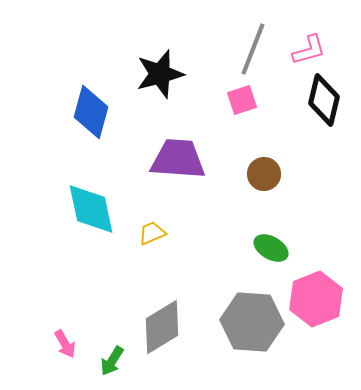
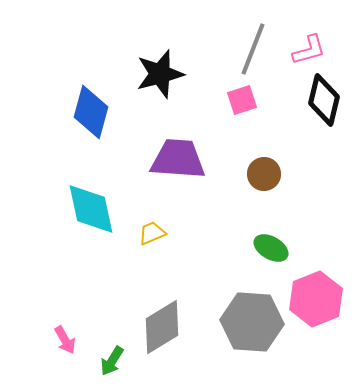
pink arrow: moved 4 px up
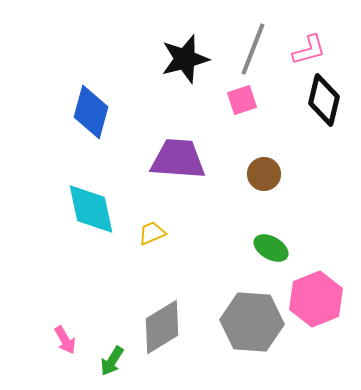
black star: moved 25 px right, 15 px up
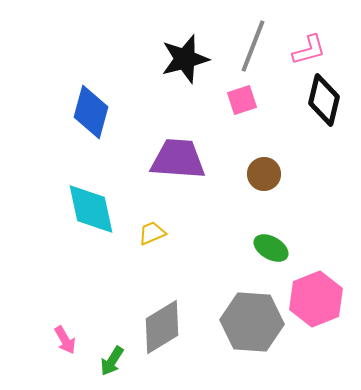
gray line: moved 3 px up
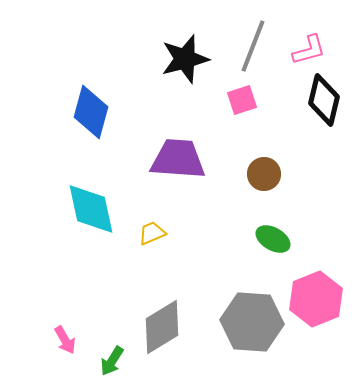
green ellipse: moved 2 px right, 9 px up
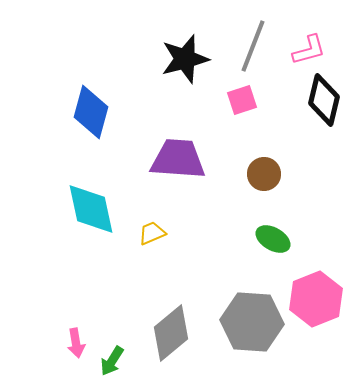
gray diamond: moved 9 px right, 6 px down; rotated 8 degrees counterclockwise
pink arrow: moved 11 px right, 3 px down; rotated 20 degrees clockwise
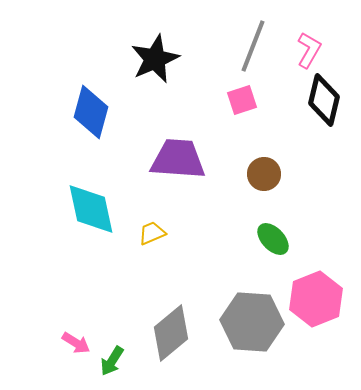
pink L-shape: rotated 45 degrees counterclockwise
black star: moved 30 px left; rotated 9 degrees counterclockwise
green ellipse: rotated 16 degrees clockwise
pink arrow: rotated 48 degrees counterclockwise
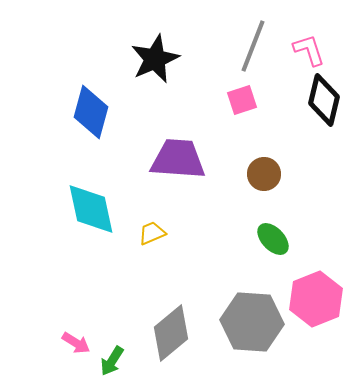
pink L-shape: rotated 48 degrees counterclockwise
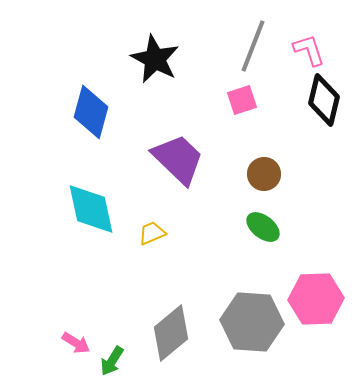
black star: rotated 21 degrees counterclockwise
purple trapezoid: rotated 40 degrees clockwise
green ellipse: moved 10 px left, 12 px up; rotated 8 degrees counterclockwise
pink hexagon: rotated 20 degrees clockwise
